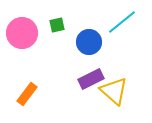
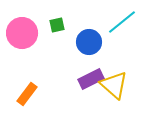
yellow triangle: moved 6 px up
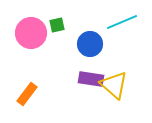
cyan line: rotated 16 degrees clockwise
pink circle: moved 9 px right
blue circle: moved 1 px right, 2 px down
purple rectangle: rotated 35 degrees clockwise
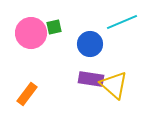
green square: moved 3 px left, 2 px down
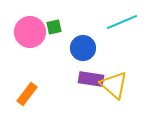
pink circle: moved 1 px left, 1 px up
blue circle: moved 7 px left, 4 px down
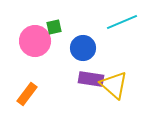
pink circle: moved 5 px right, 9 px down
